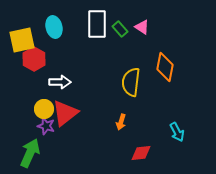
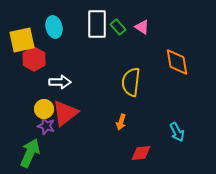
green rectangle: moved 2 px left, 2 px up
orange diamond: moved 12 px right, 5 px up; rotated 20 degrees counterclockwise
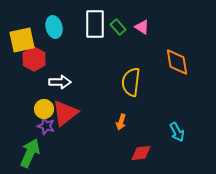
white rectangle: moved 2 px left
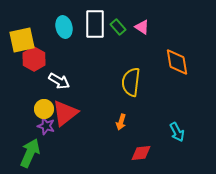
cyan ellipse: moved 10 px right
white arrow: moved 1 px left, 1 px up; rotated 30 degrees clockwise
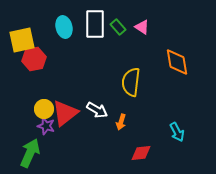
red hexagon: rotated 20 degrees clockwise
white arrow: moved 38 px right, 29 px down
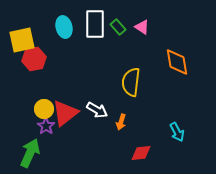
purple star: rotated 18 degrees clockwise
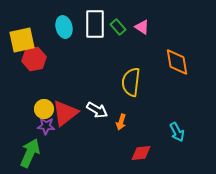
purple star: rotated 30 degrees counterclockwise
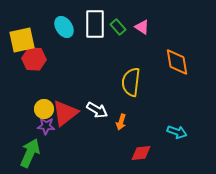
cyan ellipse: rotated 20 degrees counterclockwise
red hexagon: rotated 15 degrees clockwise
cyan arrow: rotated 42 degrees counterclockwise
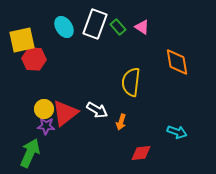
white rectangle: rotated 20 degrees clockwise
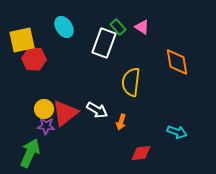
white rectangle: moved 9 px right, 19 px down
